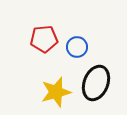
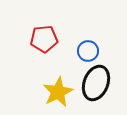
blue circle: moved 11 px right, 4 px down
yellow star: moved 2 px right; rotated 12 degrees counterclockwise
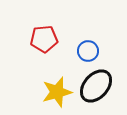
black ellipse: moved 3 px down; rotated 20 degrees clockwise
yellow star: moved 1 px left; rotated 12 degrees clockwise
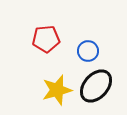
red pentagon: moved 2 px right
yellow star: moved 2 px up
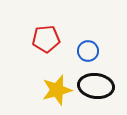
black ellipse: rotated 56 degrees clockwise
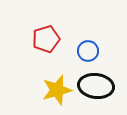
red pentagon: rotated 12 degrees counterclockwise
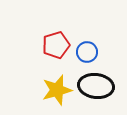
red pentagon: moved 10 px right, 6 px down
blue circle: moved 1 px left, 1 px down
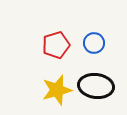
blue circle: moved 7 px right, 9 px up
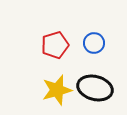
red pentagon: moved 1 px left
black ellipse: moved 1 px left, 2 px down; rotated 8 degrees clockwise
